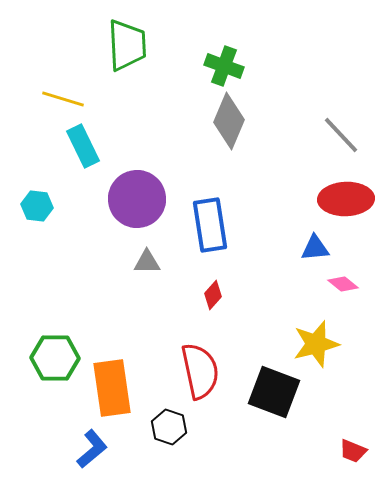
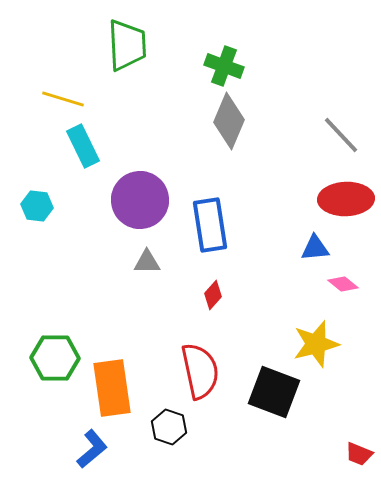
purple circle: moved 3 px right, 1 px down
red trapezoid: moved 6 px right, 3 px down
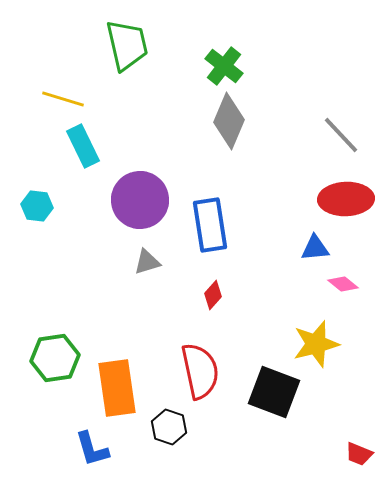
green trapezoid: rotated 10 degrees counterclockwise
green cross: rotated 18 degrees clockwise
gray triangle: rotated 16 degrees counterclockwise
green hexagon: rotated 9 degrees counterclockwise
orange rectangle: moved 5 px right
blue L-shape: rotated 114 degrees clockwise
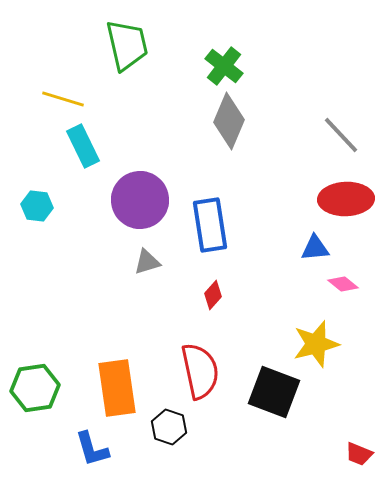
green hexagon: moved 20 px left, 30 px down
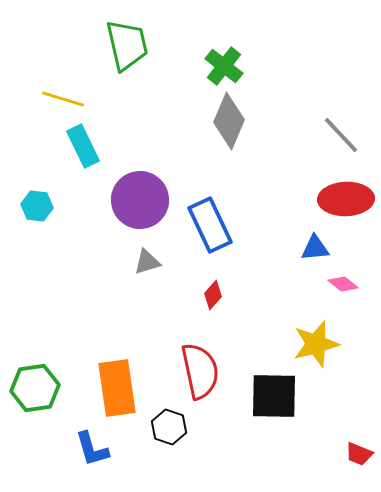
blue rectangle: rotated 16 degrees counterclockwise
black square: moved 4 px down; rotated 20 degrees counterclockwise
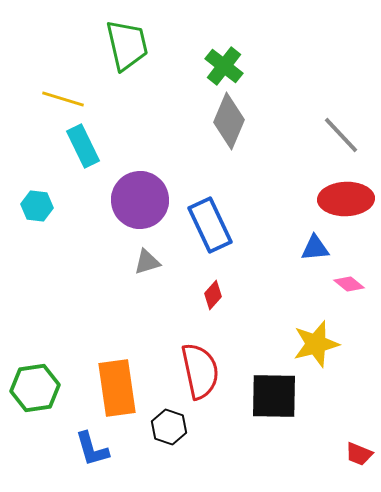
pink diamond: moved 6 px right
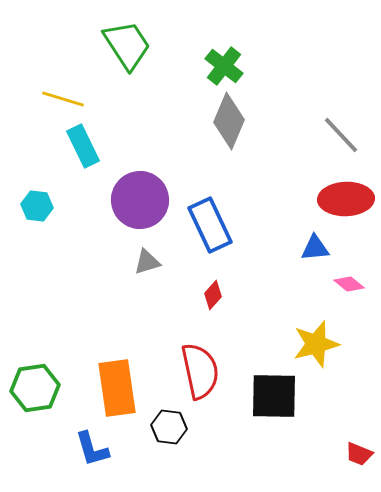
green trapezoid: rotated 20 degrees counterclockwise
black hexagon: rotated 12 degrees counterclockwise
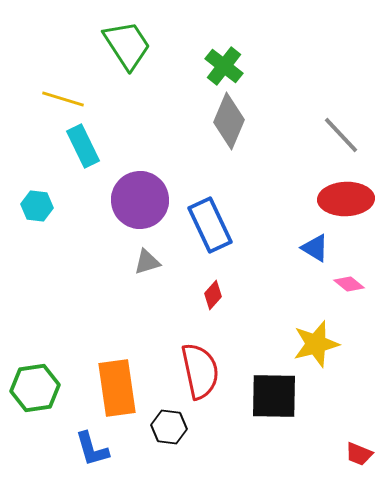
blue triangle: rotated 36 degrees clockwise
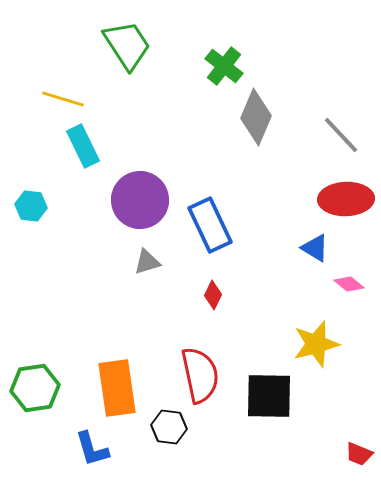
gray diamond: moved 27 px right, 4 px up
cyan hexagon: moved 6 px left
red diamond: rotated 16 degrees counterclockwise
red semicircle: moved 4 px down
black square: moved 5 px left
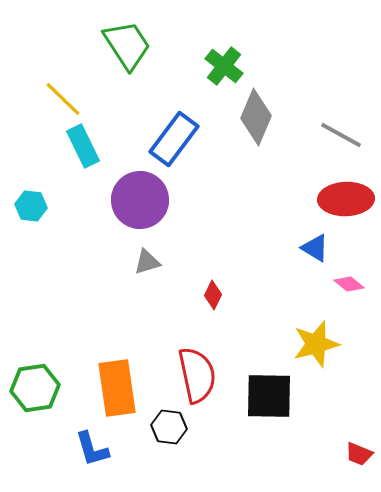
yellow line: rotated 27 degrees clockwise
gray line: rotated 18 degrees counterclockwise
blue rectangle: moved 36 px left, 86 px up; rotated 62 degrees clockwise
red semicircle: moved 3 px left
